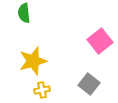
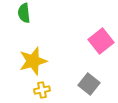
pink square: moved 1 px right
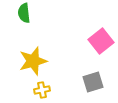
gray square: moved 4 px right, 2 px up; rotated 35 degrees clockwise
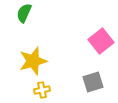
green semicircle: rotated 30 degrees clockwise
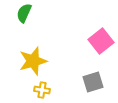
yellow cross: rotated 21 degrees clockwise
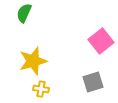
yellow cross: moved 1 px left, 1 px up
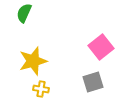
pink square: moved 6 px down
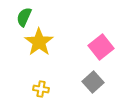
green semicircle: moved 4 px down
yellow star: moved 6 px right, 19 px up; rotated 20 degrees counterclockwise
gray square: rotated 25 degrees counterclockwise
